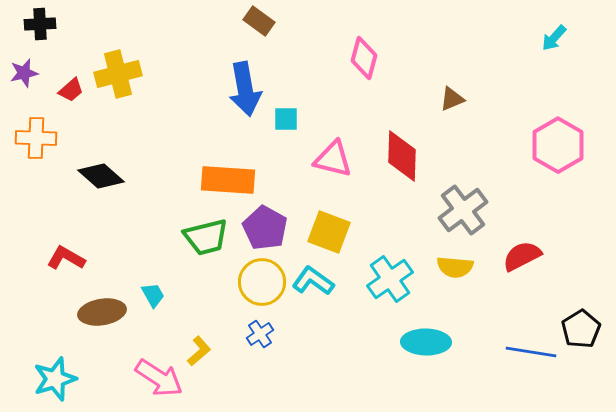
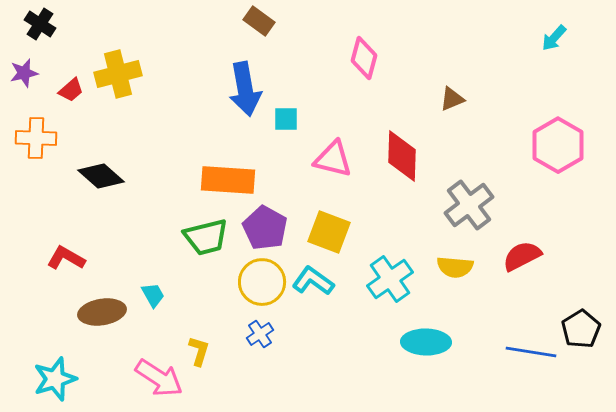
black cross: rotated 36 degrees clockwise
gray cross: moved 6 px right, 5 px up
yellow L-shape: rotated 32 degrees counterclockwise
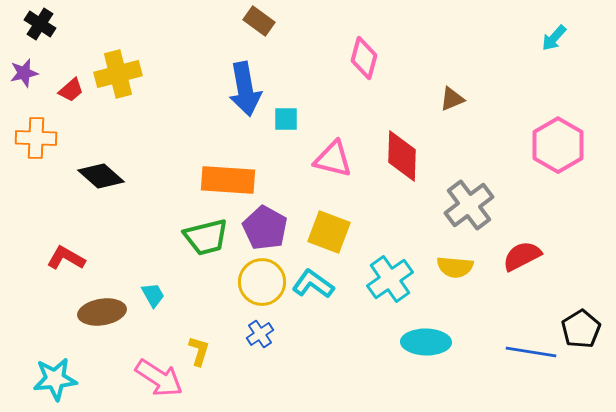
cyan L-shape: moved 3 px down
cyan star: rotated 12 degrees clockwise
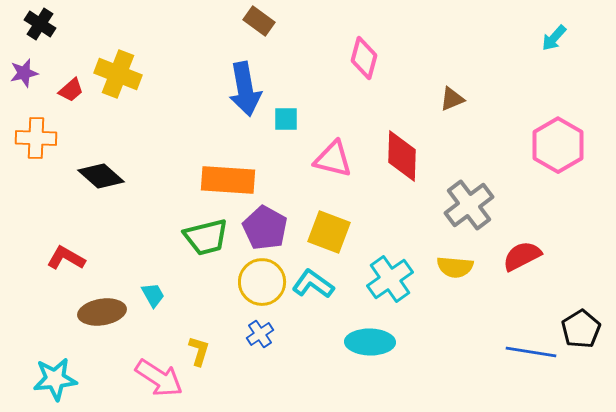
yellow cross: rotated 36 degrees clockwise
cyan ellipse: moved 56 px left
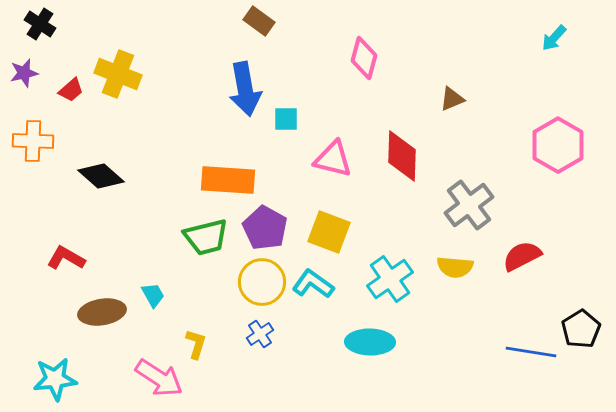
orange cross: moved 3 px left, 3 px down
yellow L-shape: moved 3 px left, 7 px up
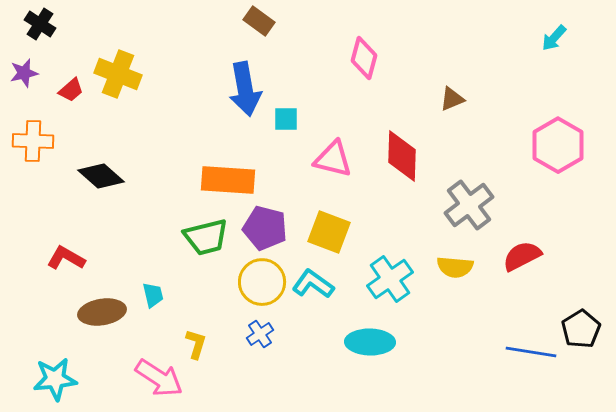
purple pentagon: rotated 15 degrees counterclockwise
cyan trapezoid: rotated 16 degrees clockwise
